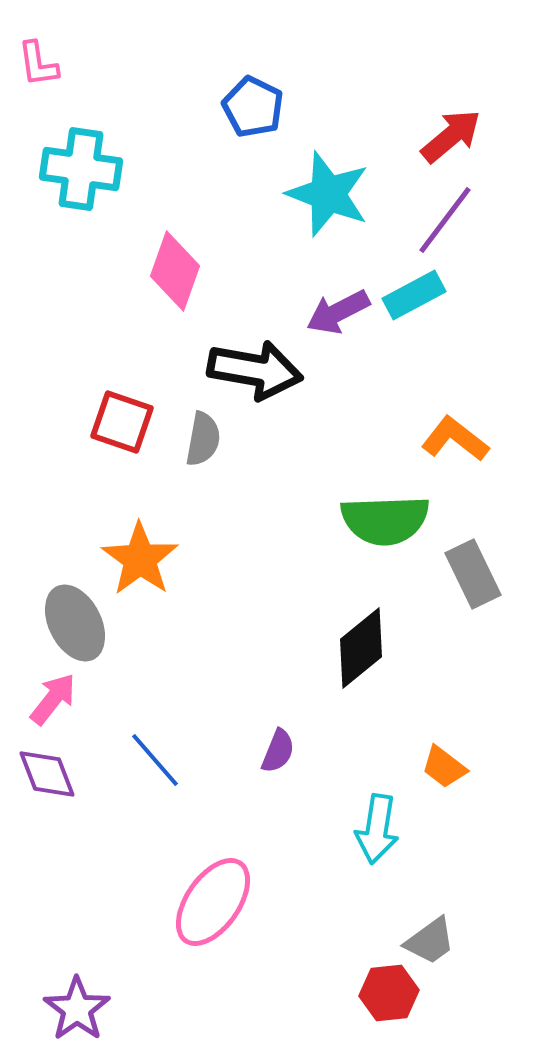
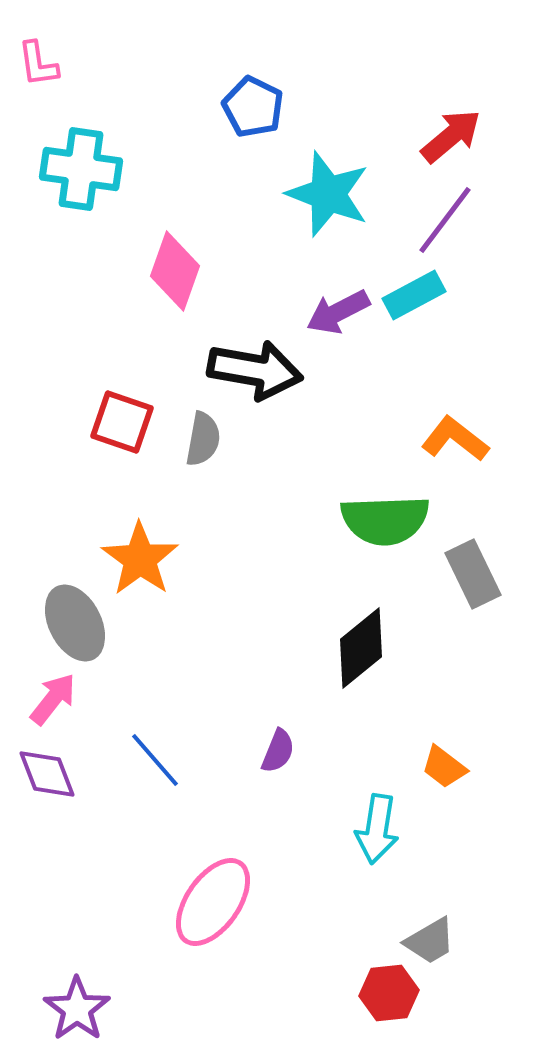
gray trapezoid: rotated 6 degrees clockwise
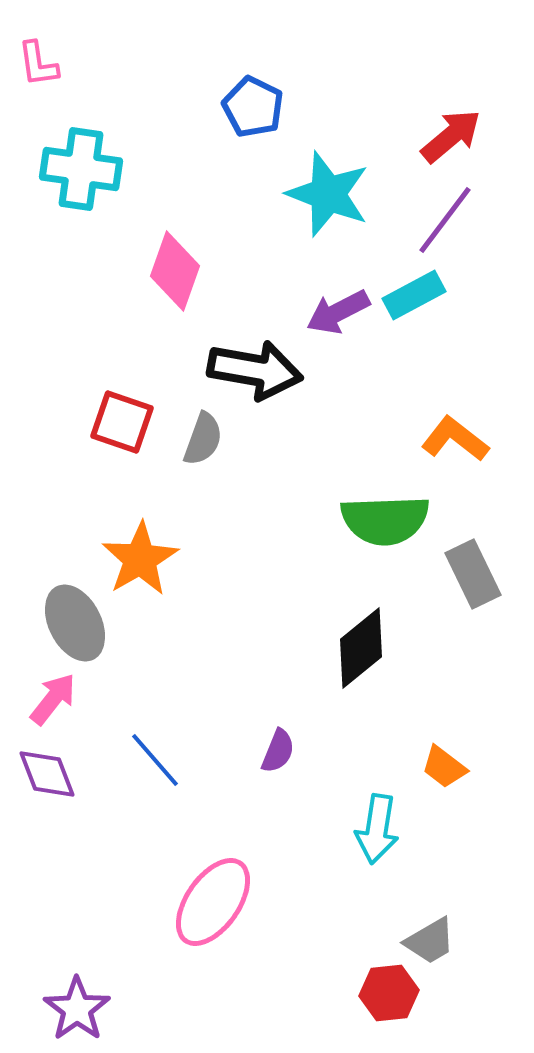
gray semicircle: rotated 10 degrees clockwise
orange star: rotated 6 degrees clockwise
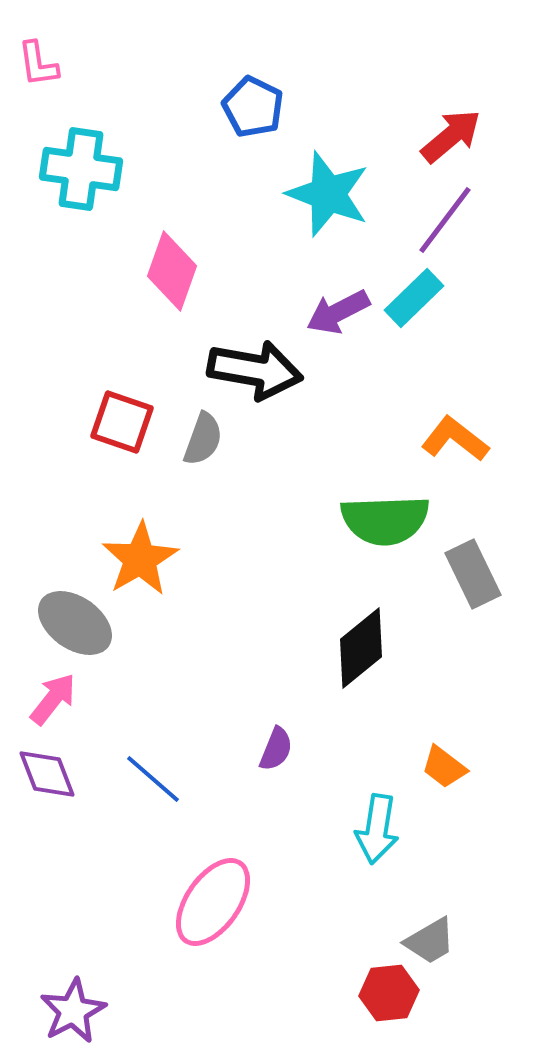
pink diamond: moved 3 px left
cyan rectangle: moved 3 px down; rotated 16 degrees counterclockwise
gray ellipse: rotated 28 degrees counterclockwise
purple semicircle: moved 2 px left, 2 px up
blue line: moved 2 px left, 19 px down; rotated 8 degrees counterclockwise
purple star: moved 4 px left, 2 px down; rotated 8 degrees clockwise
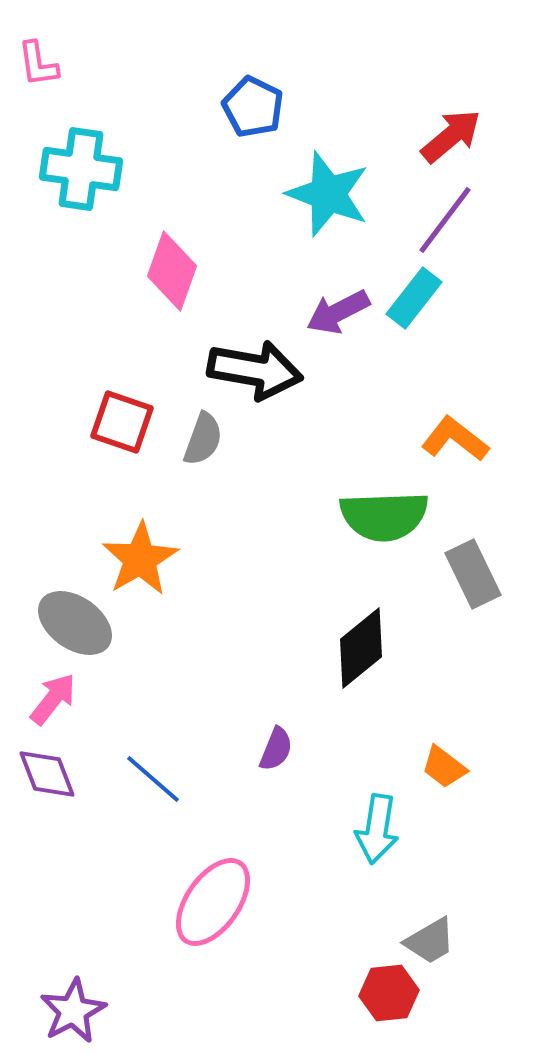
cyan rectangle: rotated 8 degrees counterclockwise
green semicircle: moved 1 px left, 4 px up
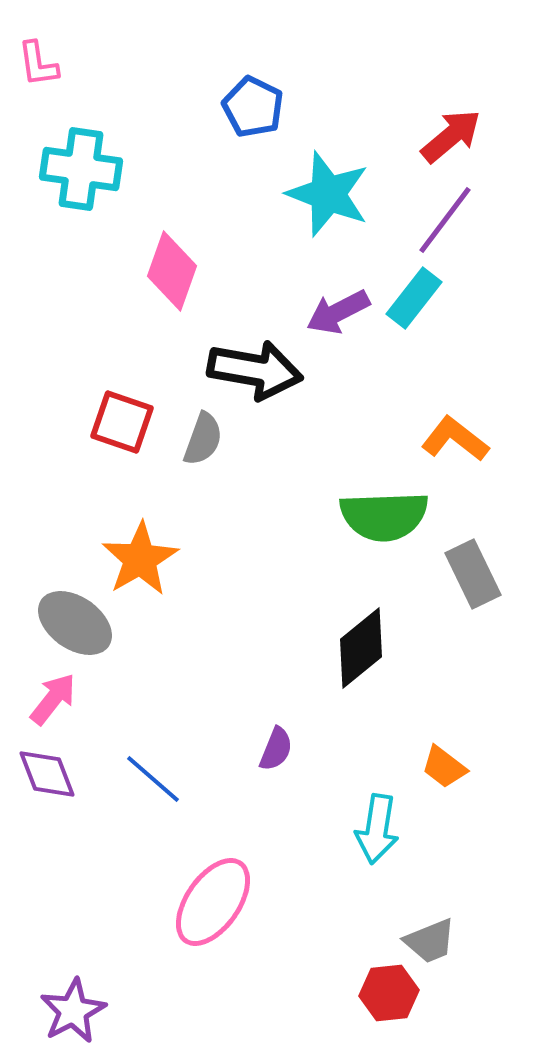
gray trapezoid: rotated 8 degrees clockwise
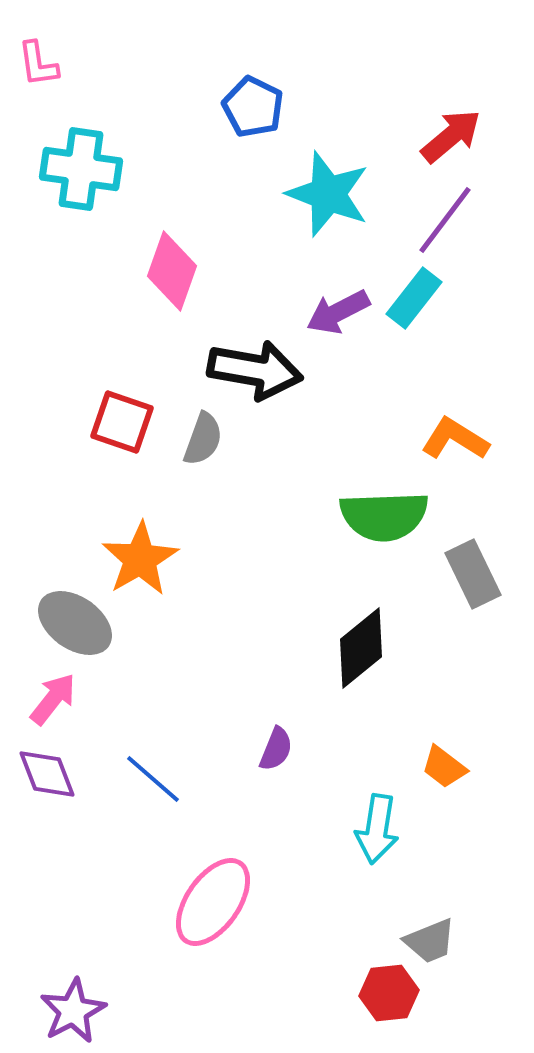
orange L-shape: rotated 6 degrees counterclockwise
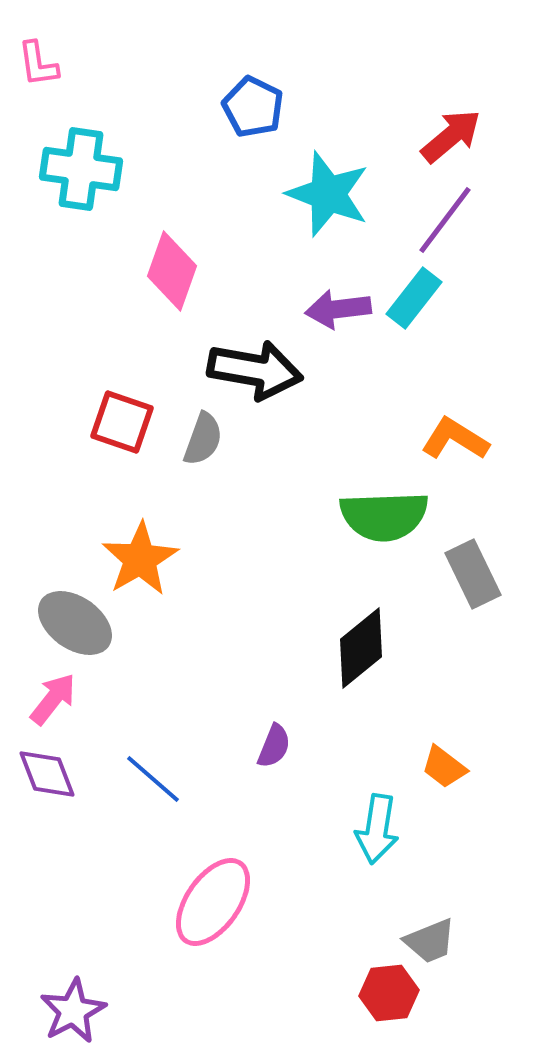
purple arrow: moved 3 px up; rotated 20 degrees clockwise
purple semicircle: moved 2 px left, 3 px up
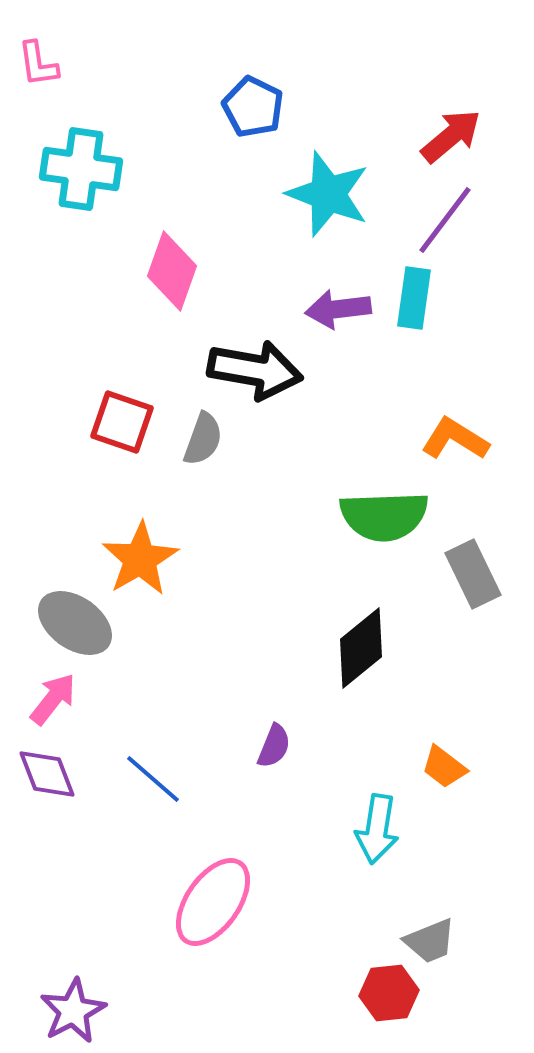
cyan rectangle: rotated 30 degrees counterclockwise
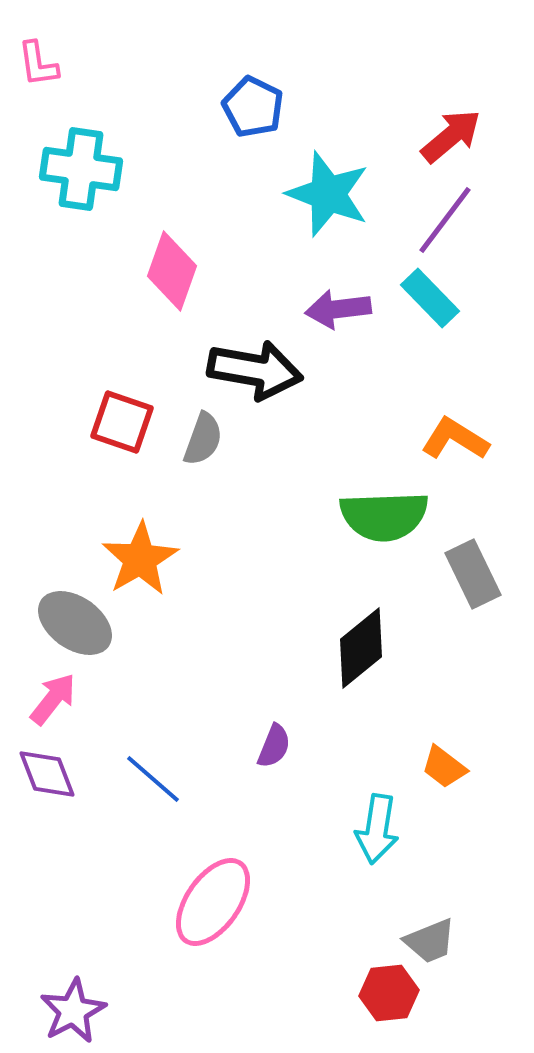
cyan rectangle: moved 16 px right; rotated 52 degrees counterclockwise
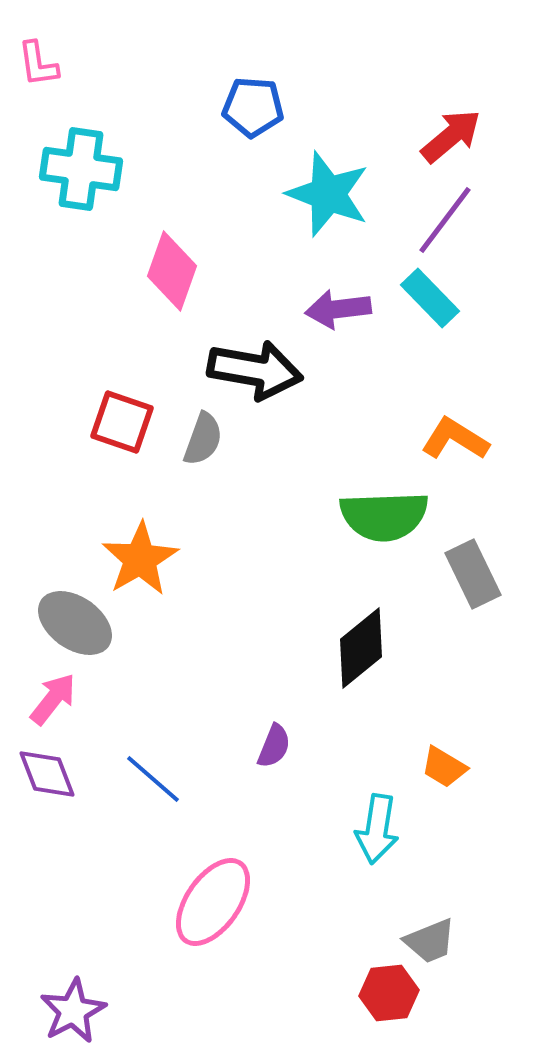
blue pentagon: rotated 22 degrees counterclockwise
orange trapezoid: rotated 6 degrees counterclockwise
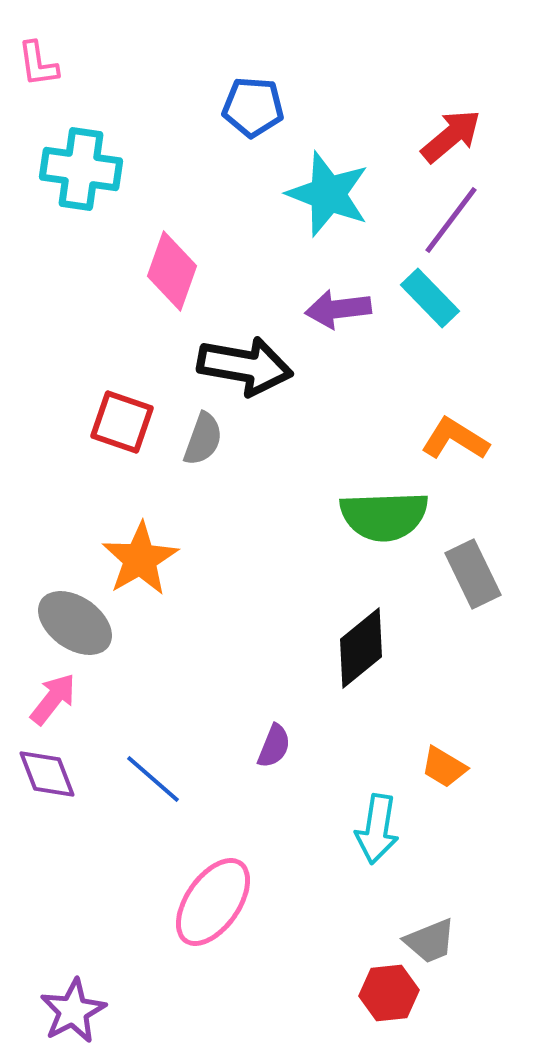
purple line: moved 6 px right
black arrow: moved 10 px left, 4 px up
